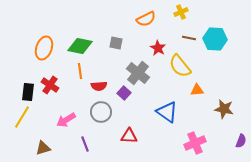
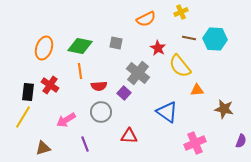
yellow line: moved 1 px right
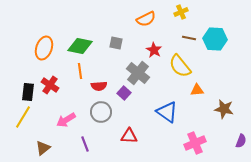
red star: moved 4 px left, 2 px down
brown triangle: rotated 21 degrees counterclockwise
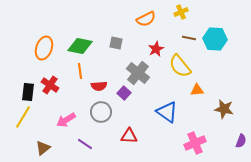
red star: moved 2 px right, 1 px up; rotated 14 degrees clockwise
purple line: rotated 35 degrees counterclockwise
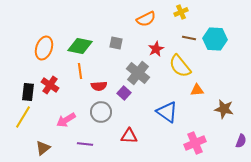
purple line: rotated 28 degrees counterclockwise
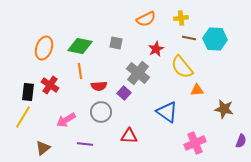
yellow cross: moved 6 px down; rotated 16 degrees clockwise
yellow semicircle: moved 2 px right, 1 px down
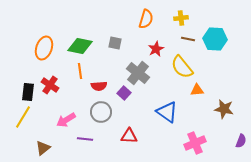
orange semicircle: rotated 48 degrees counterclockwise
brown line: moved 1 px left, 1 px down
gray square: moved 1 px left
purple line: moved 5 px up
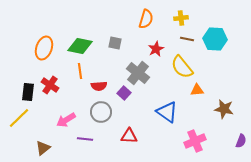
brown line: moved 1 px left
yellow line: moved 4 px left, 1 px down; rotated 15 degrees clockwise
pink cross: moved 2 px up
